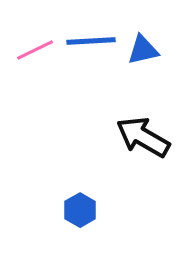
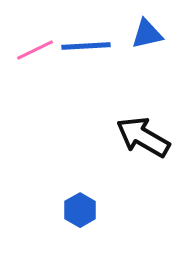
blue line: moved 5 px left, 5 px down
blue triangle: moved 4 px right, 16 px up
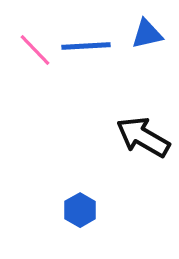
pink line: rotated 72 degrees clockwise
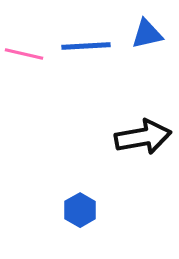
pink line: moved 11 px left, 4 px down; rotated 33 degrees counterclockwise
black arrow: rotated 140 degrees clockwise
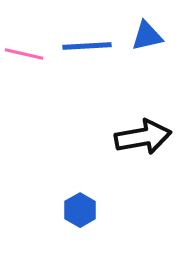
blue triangle: moved 2 px down
blue line: moved 1 px right
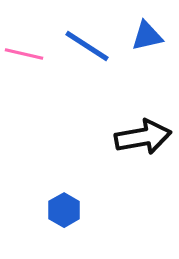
blue line: rotated 36 degrees clockwise
blue hexagon: moved 16 px left
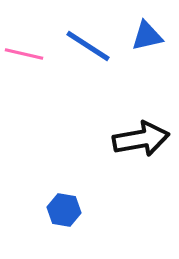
blue line: moved 1 px right
black arrow: moved 2 px left, 2 px down
blue hexagon: rotated 20 degrees counterclockwise
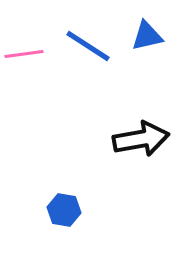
pink line: rotated 21 degrees counterclockwise
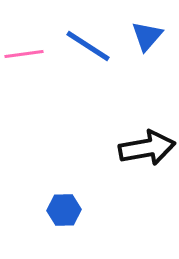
blue triangle: rotated 36 degrees counterclockwise
black arrow: moved 6 px right, 9 px down
blue hexagon: rotated 12 degrees counterclockwise
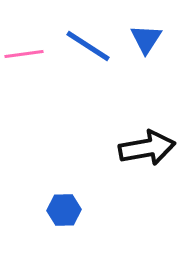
blue triangle: moved 1 px left, 3 px down; rotated 8 degrees counterclockwise
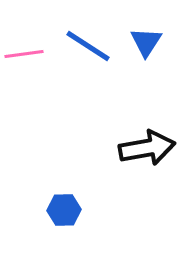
blue triangle: moved 3 px down
